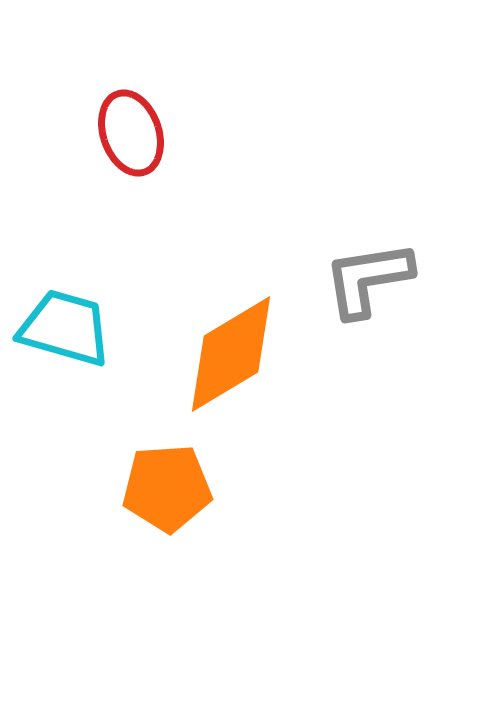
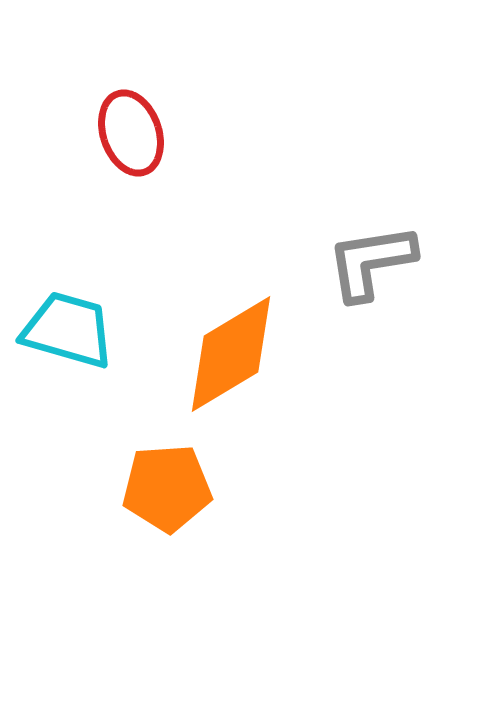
gray L-shape: moved 3 px right, 17 px up
cyan trapezoid: moved 3 px right, 2 px down
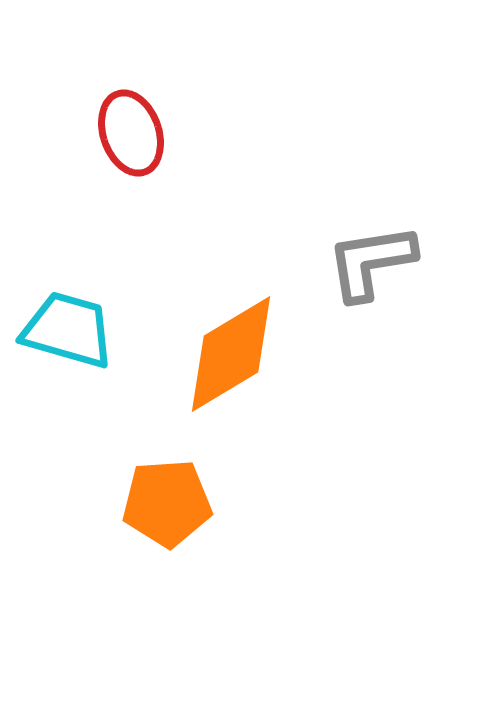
orange pentagon: moved 15 px down
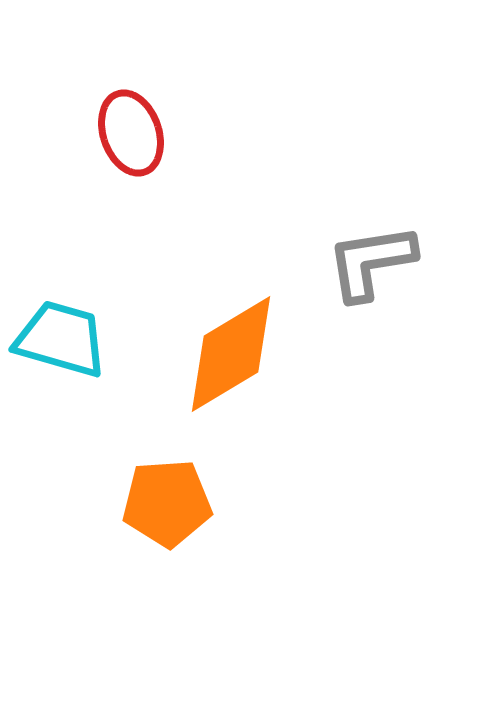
cyan trapezoid: moved 7 px left, 9 px down
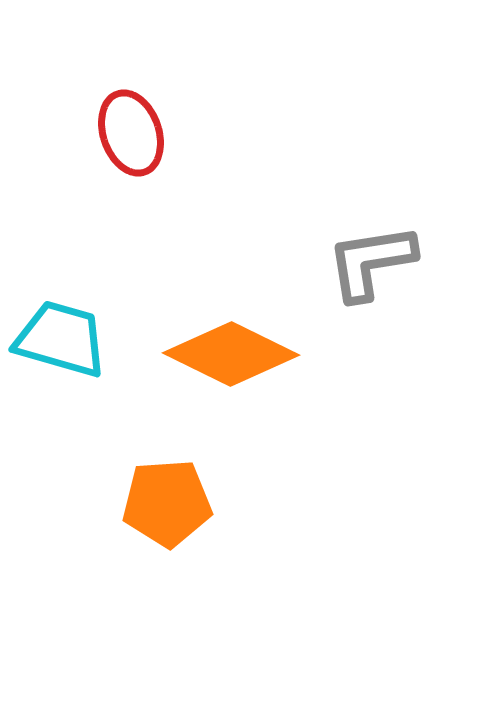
orange diamond: rotated 57 degrees clockwise
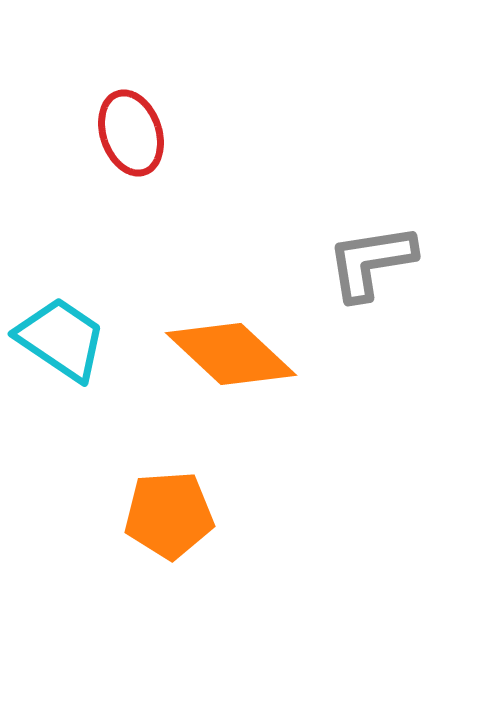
cyan trapezoid: rotated 18 degrees clockwise
orange diamond: rotated 17 degrees clockwise
orange pentagon: moved 2 px right, 12 px down
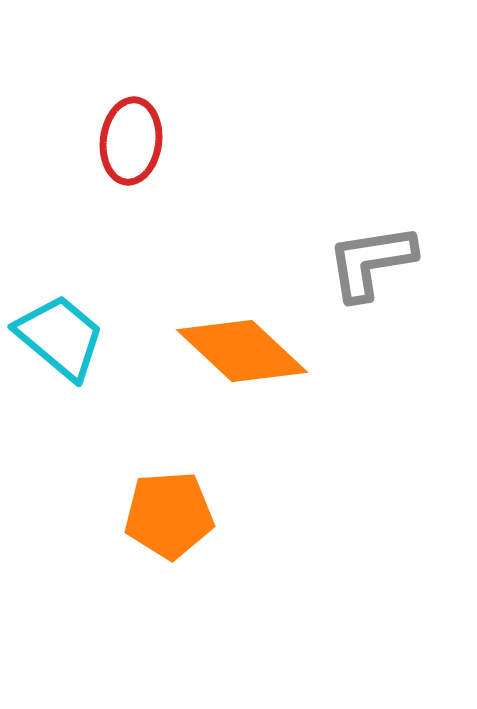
red ellipse: moved 8 px down; rotated 26 degrees clockwise
cyan trapezoid: moved 1 px left, 2 px up; rotated 6 degrees clockwise
orange diamond: moved 11 px right, 3 px up
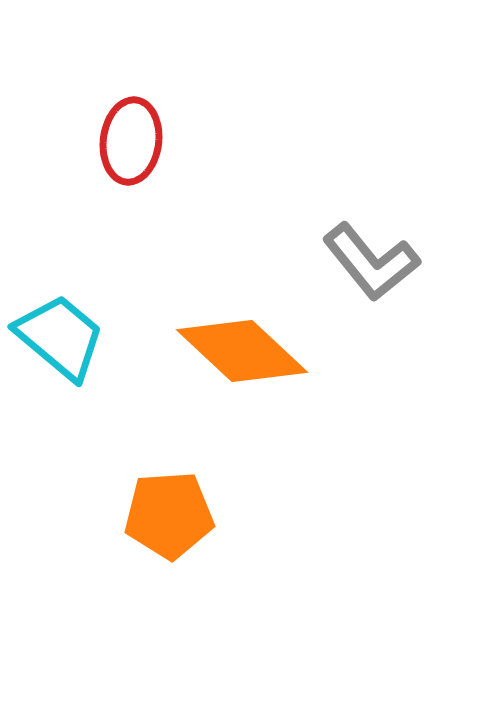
gray L-shape: rotated 120 degrees counterclockwise
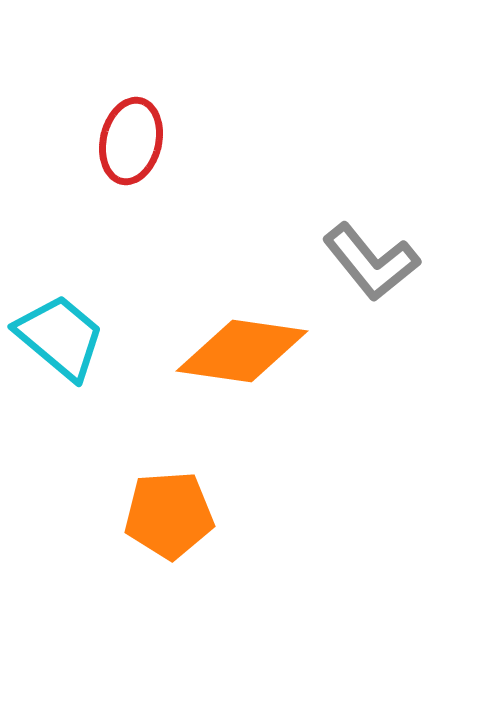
red ellipse: rotated 6 degrees clockwise
orange diamond: rotated 35 degrees counterclockwise
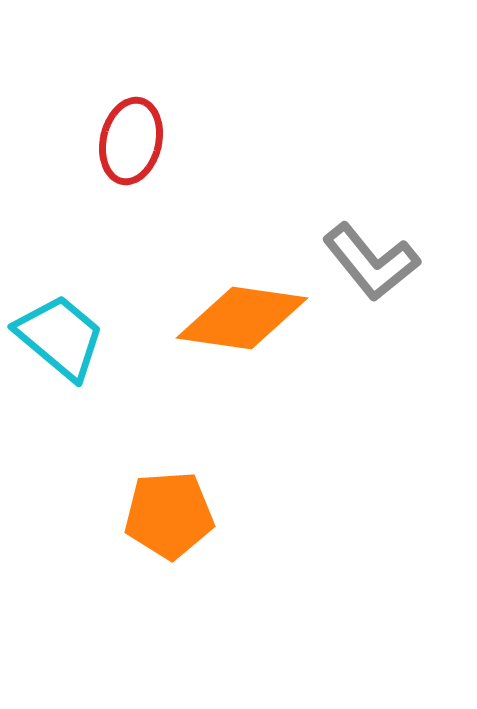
orange diamond: moved 33 px up
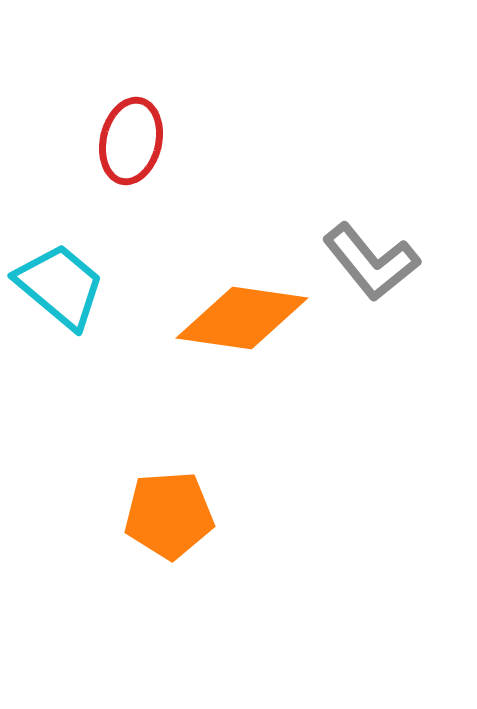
cyan trapezoid: moved 51 px up
